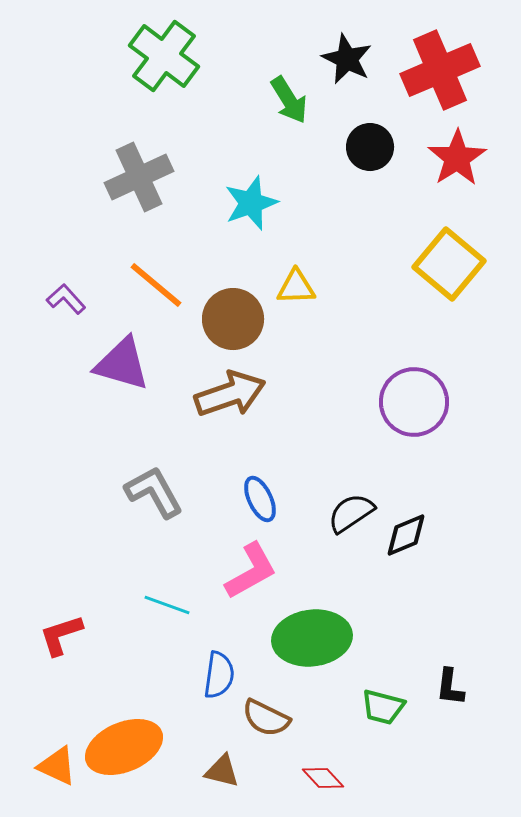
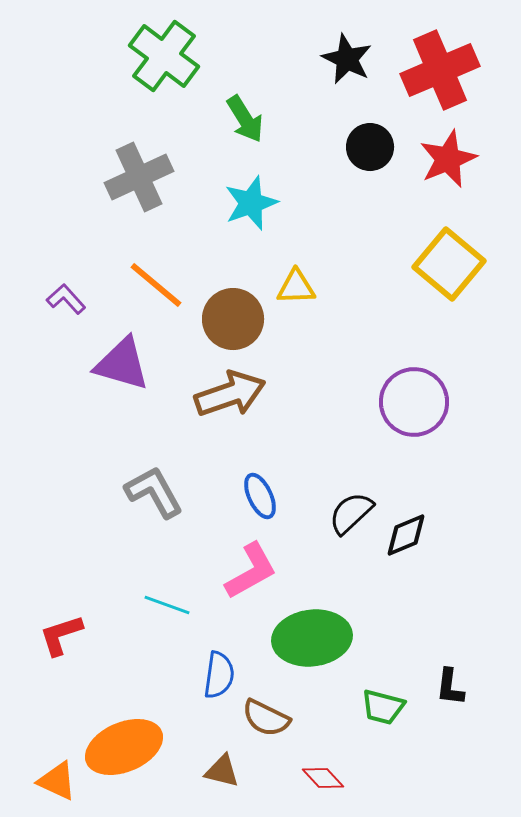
green arrow: moved 44 px left, 19 px down
red star: moved 9 px left, 1 px down; rotated 10 degrees clockwise
blue ellipse: moved 3 px up
black semicircle: rotated 9 degrees counterclockwise
orange triangle: moved 15 px down
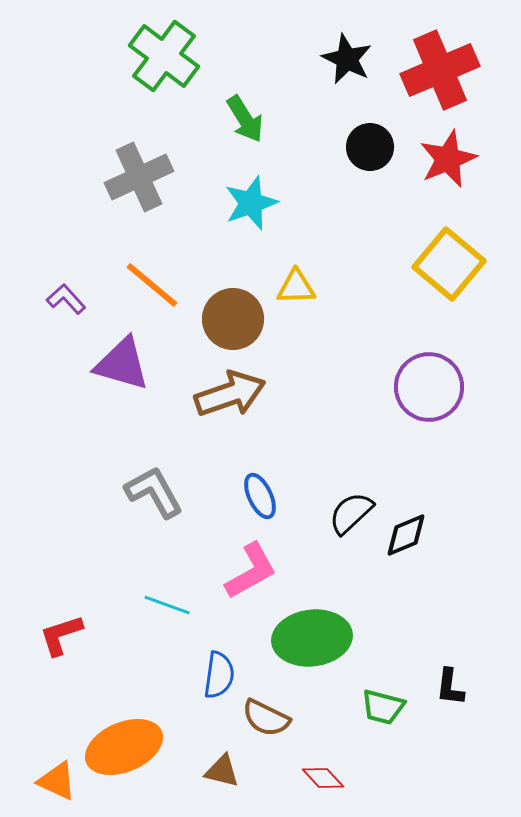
orange line: moved 4 px left
purple circle: moved 15 px right, 15 px up
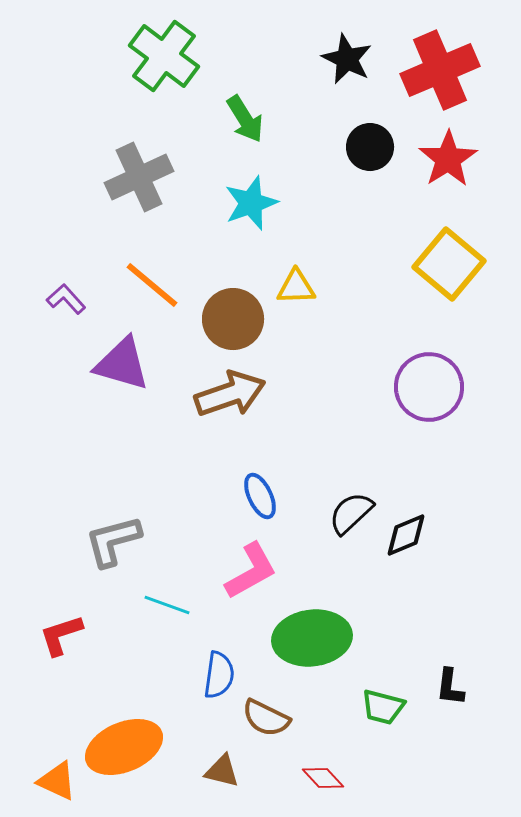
red star: rotated 10 degrees counterclockwise
gray L-shape: moved 41 px left, 49 px down; rotated 76 degrees counterclockwise
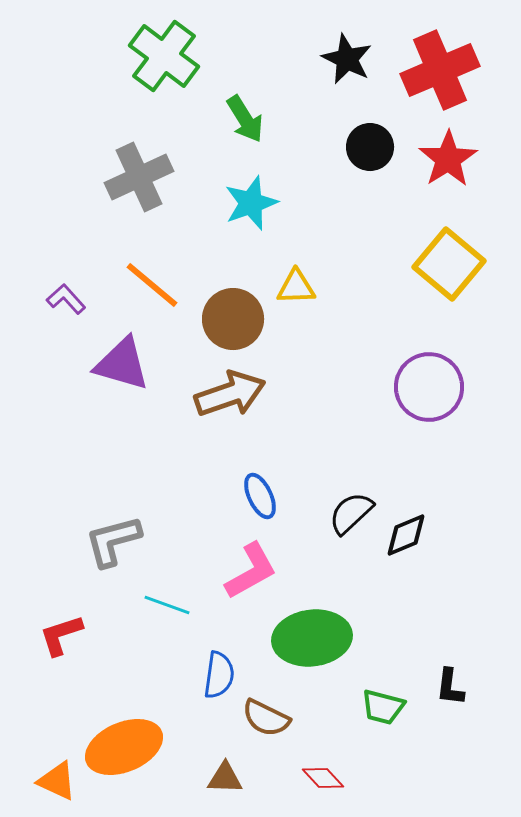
brown triangle: moved 3 px right, 7 px down; rotated 12 degrees counterclockwise
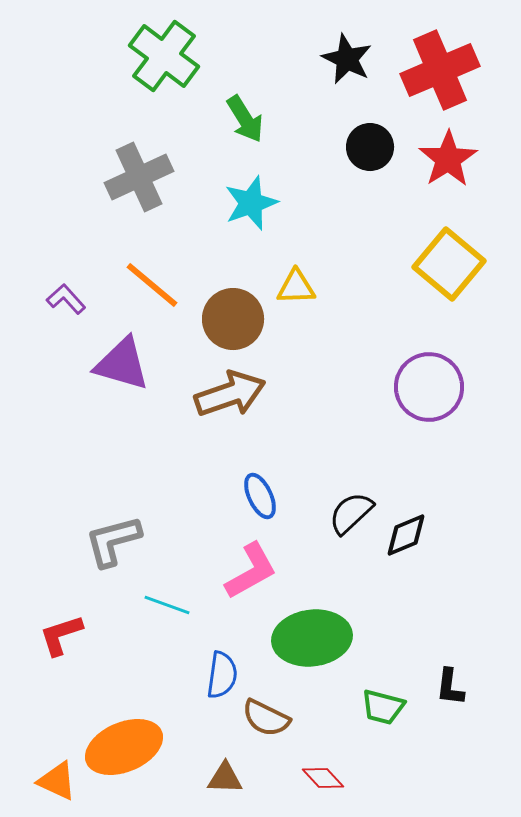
blue semicircle: moved 3 px right
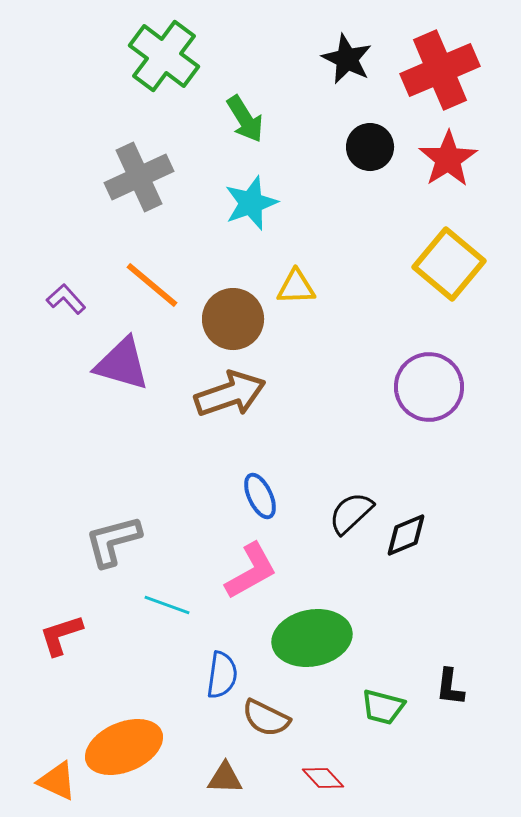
green ellipse: rotated 4 degrees counterclockwise
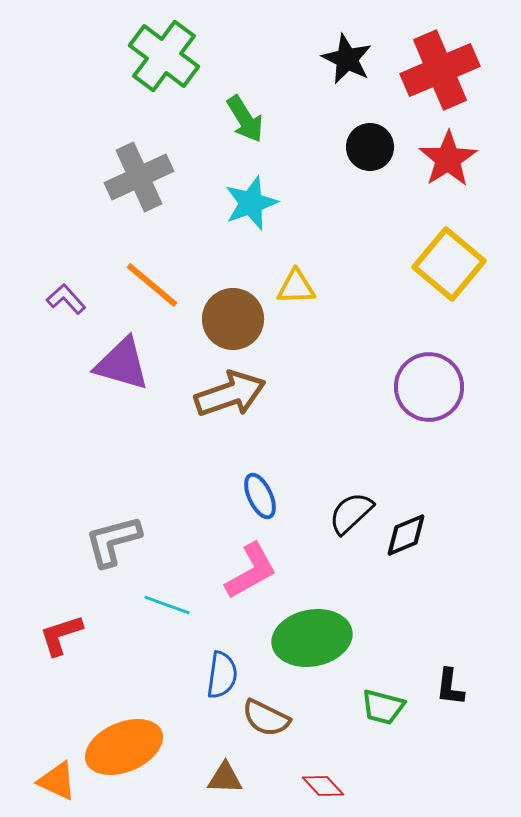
red diamond: moved 8 px down
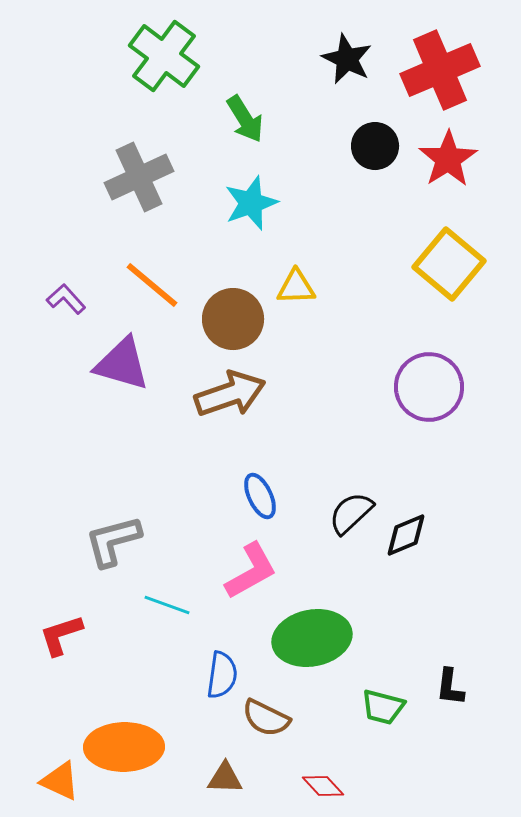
black circle: moved 5 px right, 1 px up
orange ellipse: rotated 22 degrees clockwise
orange triangle: moved 3 px right
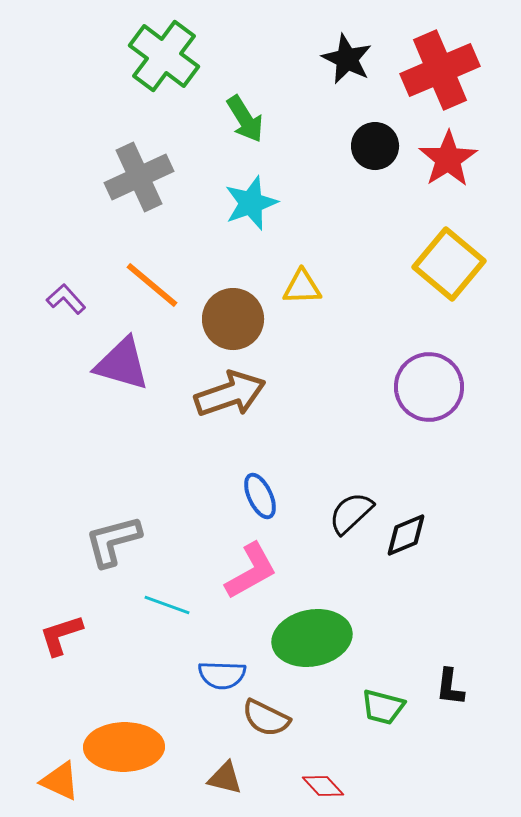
yellow triangle: moved 6 px right
blue semicircle: rotated 84 degrees clockwise
brown triangle: rotated 12 degrees clockwise
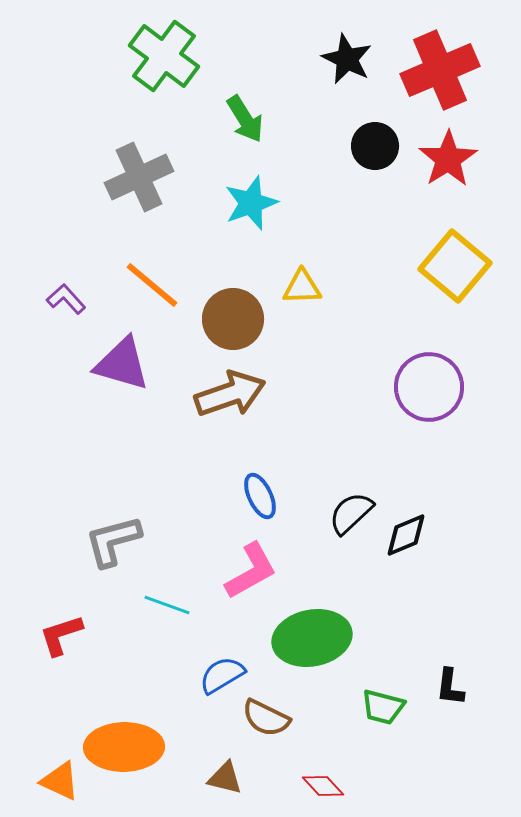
yellow square: moved 6 px right, 2 px down
blue semicircle: rotated 147 degrees clockwise
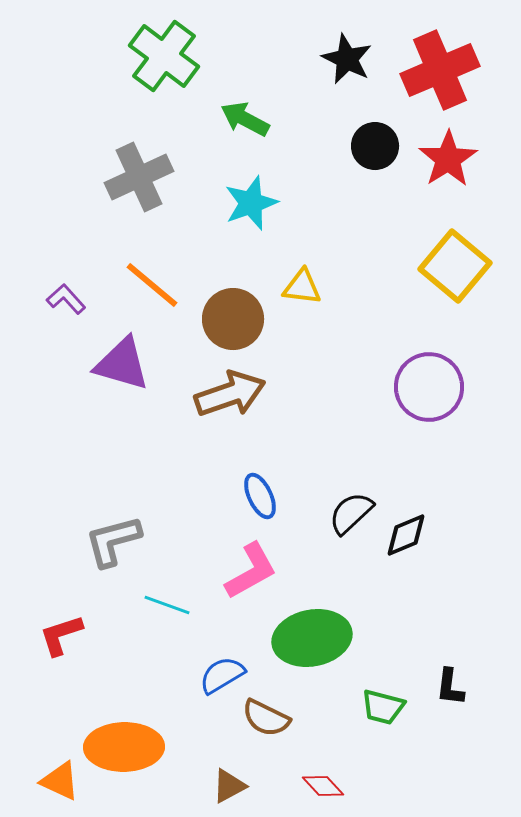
green arrow: rotated 150 degrees clockwise
yellow triangle: rotated 9 degrees clockwise
brown triangle: moved 4 px right, 8 px down; rotated 42 degrees counterclockwise
